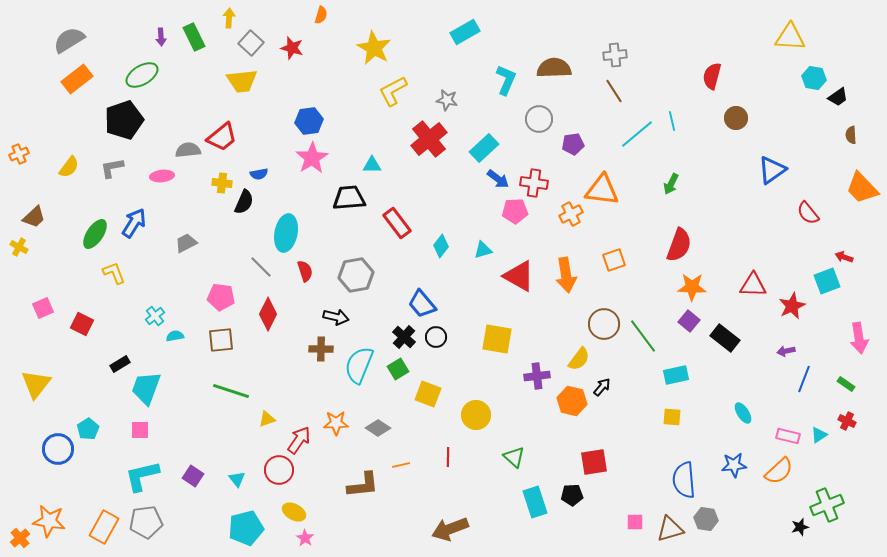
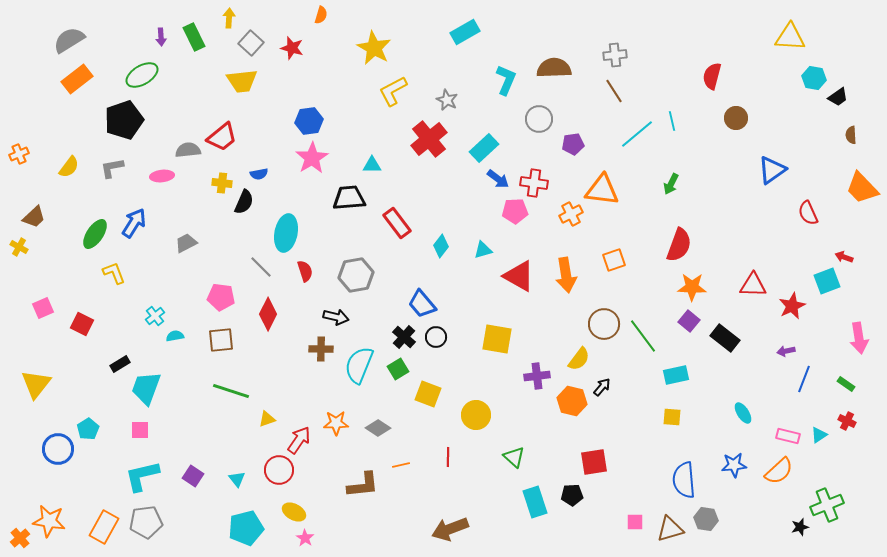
gray star at (447, 100): rotated 15 degrees clockwise
red semicircle at (808, 213): rotated 15 degrees clockwise
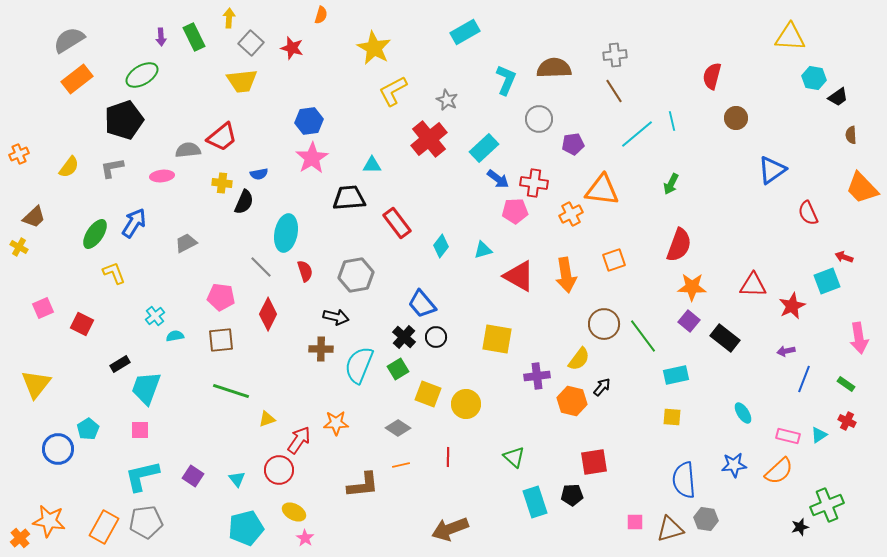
yellow circle at (476, 415): moved 10 px left, 11 px up
gray diamond at (378, 428): moved 20 px right
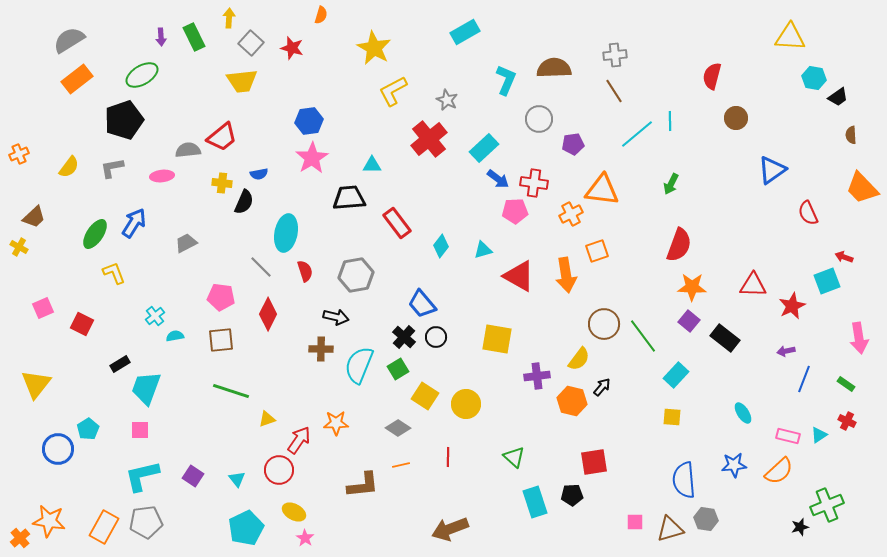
cyan line at (672, 121): moved 2 px left; rotated 12 degrees clockwise
orange square at (614, 260): moved 17 px left, 9 px up
cyan rectangle at (676, 375): rotated 35 degrees counterclockwise
yellow square at (428, 394): moved 3 px left, 2 px down; rotated 12 degrees clockwise
cyan pentagon at (246, 528): rotated 12 degrees counterclockwise
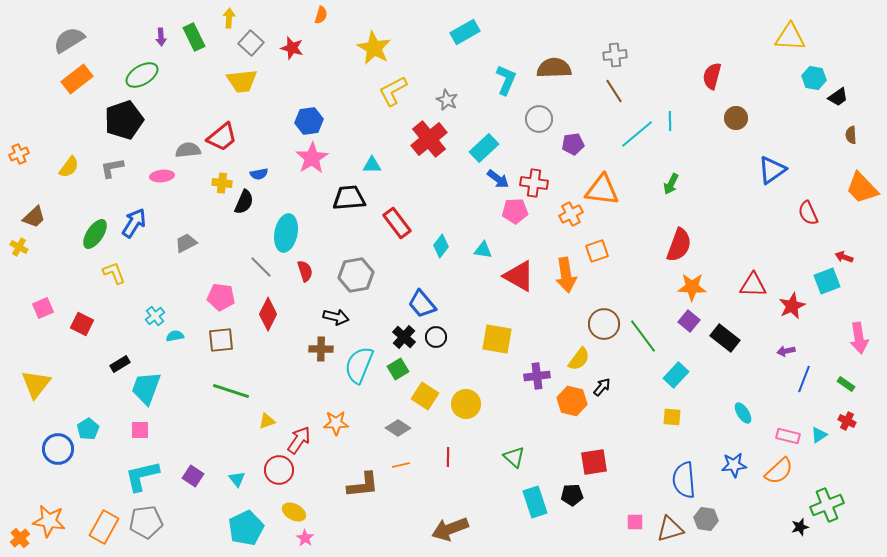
cyan triangle at (483, 250): rotated 24 degrees clockwise
yellow triangle at (267, 419): moved 2 px down
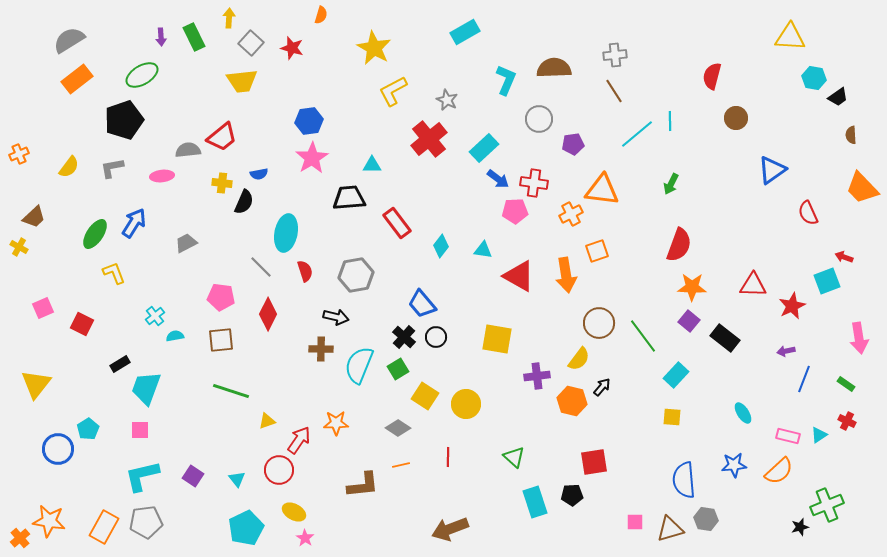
brown circle at (604, 324): moved 5 px left, 1 px up
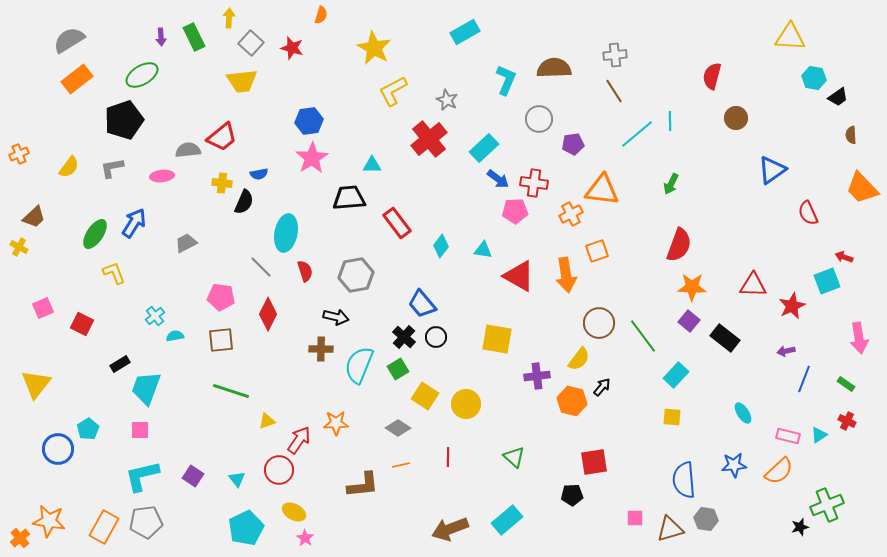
cyan rectangle at (535, 502): moved 28 px left, 18 px down; rotated 68 degrees clockwise
pink square at (635, 522): moved 4 px up
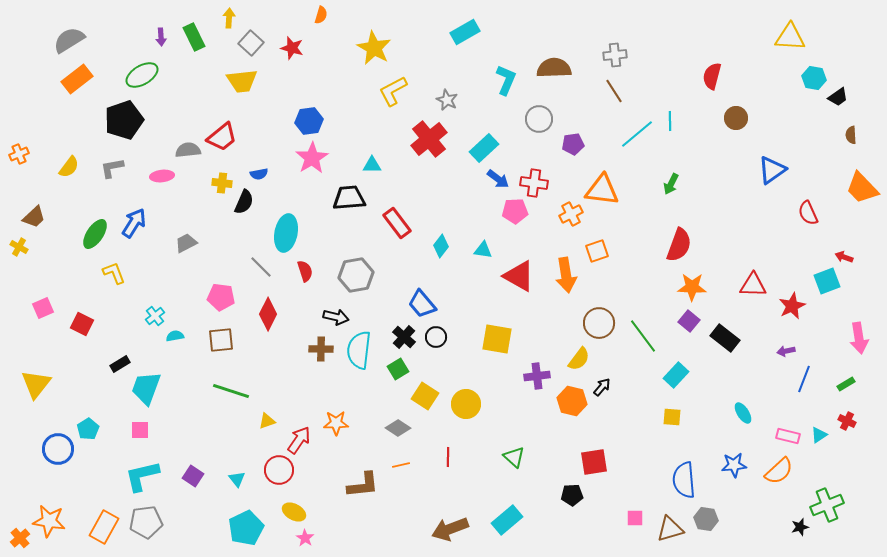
cyan semicircle at (359, 365): moved 15 px up; rotated 15 degrees counterclockwise
green rectangle at (846, 384): rotated 66 degrees counterclockwise
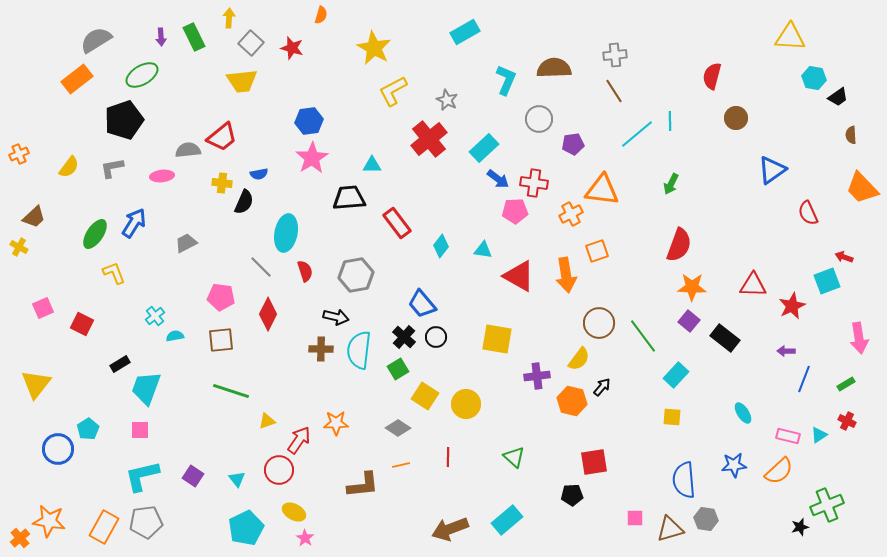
gray semicircle at (69, 40): moved 27 px right
purple arrow at (786, 351): rotated 12 degrees clockwise
